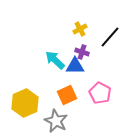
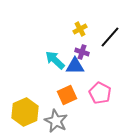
yellow hexagon: moved 9 px down
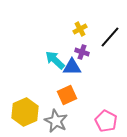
blue triangle: moved 3 px left, 1 px down
pink pentagon: moved 6 px right, 28 px down
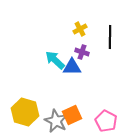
black line: rotated 40 degrees counterclockwise
orange square: moved 5 px right, 20 px down
yellow hexagon: rotated 20 degrees counterclockwise
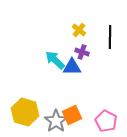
yellow cross: moved 1 px left, 1 px down; rotated 24 degrees counterclockwise
gray star: rotated 10 degrees clockwise
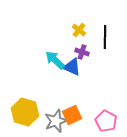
black line: moved 5 px left
blue triangle: rotated 24 degrees clockwise
gray star: rotated 15 degrees clockwise
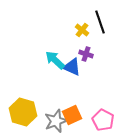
yellow cross: moved 3 px right
black line: moved 5 px left, 15 px up; rotated 20 degrees counterclockwise
purple cross: moved 4 px right, 2 px down
yellow hexagon: moved 2 px left
pink pentagon: moved 3 px left, 1 px up
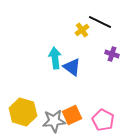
black line: rotated 45 degrees counterclockwise
yellow cross: rotated 16 degrees clockwise
purple cross: moved 26 px right
cyan arrow: moved 2 px up; rotated 40 degrees clockwise
blue triangle: rotated 12 degrees clockwise
gray star: moved 2 px left; rotated 15 degrees clockwise
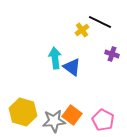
orange square: rotated 30 degrees counterclockwise
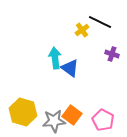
blue triangle: moved 2 px left, 1 px down
